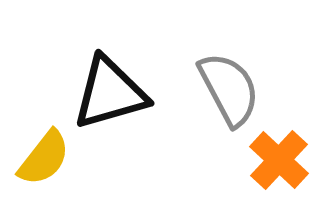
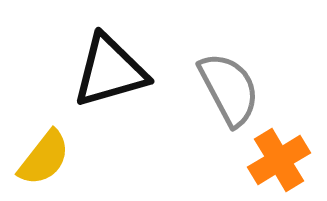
black triangle: moved 22 px up
orange cross: rotated 16 degrees clockwise
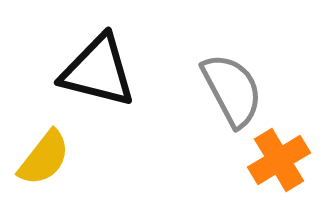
black triangle: moved 12 px left; rotated 30 degrees clockwise
gray semicircle: moved 3 px right, 1 px down
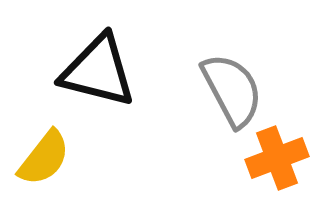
orange cross: moved 2 px left, 2 px up; rotated 10 degrees clockwise
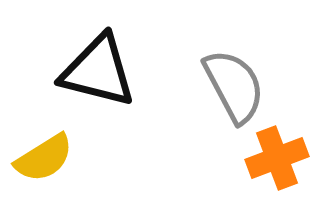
gray semicircle: moved 2 px right, 4 px up
yellow semicircle: rotated 20 degrees clockwise
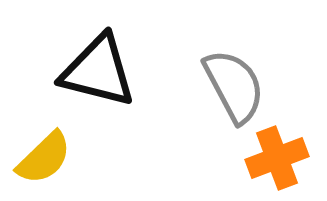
yellow semicircle: rotated 12 degrees counterclockwise
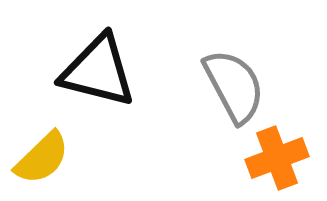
yellow semicircle: moved 2 px left
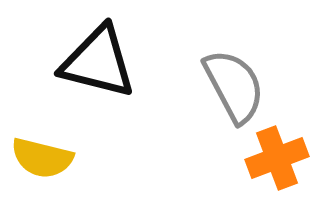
black triangle: moved 9 px up
yellow semicircle: rotated 58 degrees clockwise
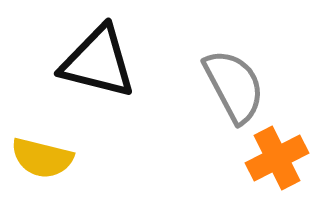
orange cross: rotated 6 degrees counterclockwise
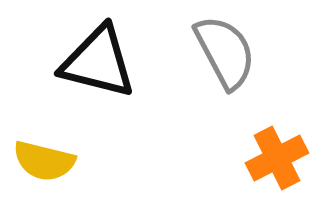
gray semicircle: moved 9 px left, 34 px up
yellow semicircle: moved 2 px right, 3 px down
